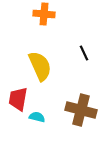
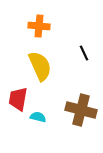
orange cross: moved 5 px left, 12 px down
cyan semicircle: moved 1 px right
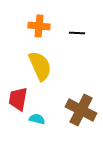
black line: moved 7 px left, 20 px up; rotated 63 degrees counterclockwise
brown cross: rotated 12 degrees clockwise
cyan semicircle: moved 1 px left, 2 px down
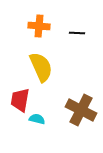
yellow semicircle: moved 1 px right, 1 px down
red trapezoid: moved 2 px right, 1 px down
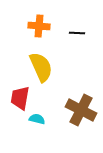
red trapezoid: moved 2 px up
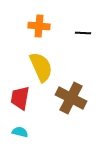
black line: moved 6 px right
brown cross: moved 10 px left, 12 px up
cyan semicircle: moved 17 px left, 13 px down
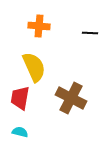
black line: moved 7 px right
yellow semicircle: moved 7 px left
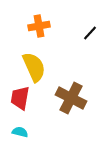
orange cross: rotated 15 degrees counterclockwise
black line: rotated 49 degrees counterclockwise
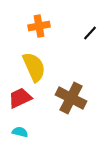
red trapezoid: rotated 55 degrees clockwise
